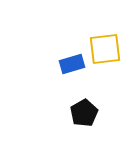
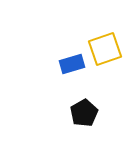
yellow square: rotated 12 degrees counterclockwise
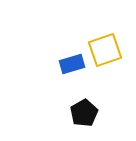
yellow square: moved 1 px down
